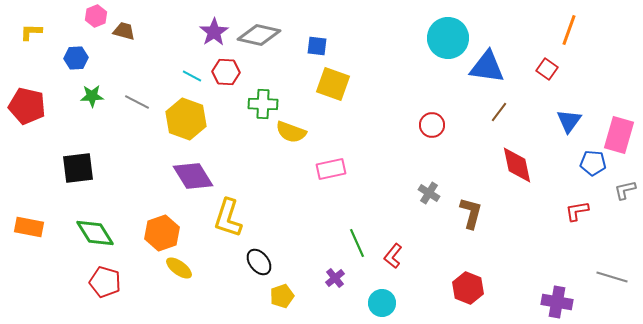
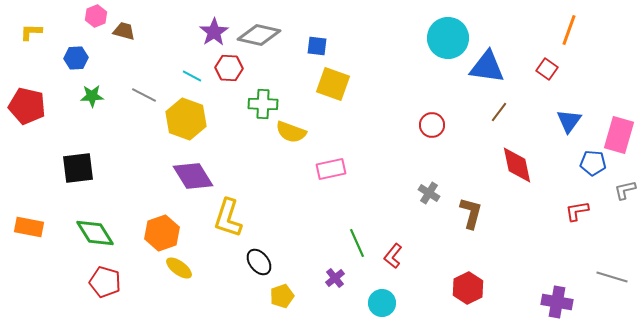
red hexagon at (226, 72): moved 3 px right, 4 px up
gray line at (137, 102): moved 7 px right, 7 px up
red hexagon at (468, 288): rotated 12 degrees clockwise
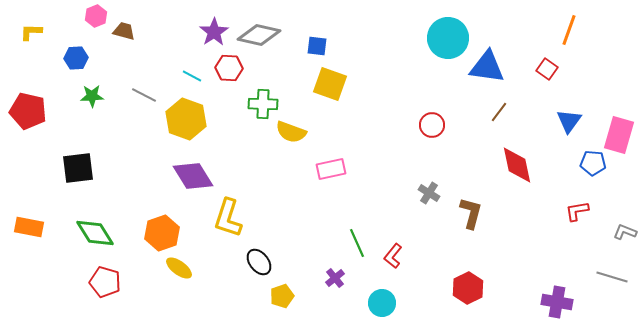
yellow square at (333, 84): moved 3 px left
red pentagon at (27, 106): moved 1 px right, 5 px down
gray L-shape at (625, 190): moved 42 px down; rotated 35 degrees clockwise
